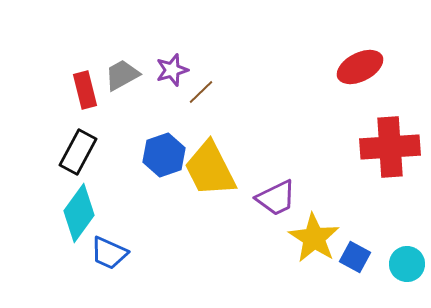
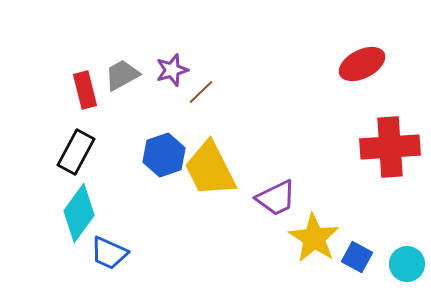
red ellipse: moved 2 px right, 3 px up
black rectangle: moved 2 px left
blue square: moved 2 px right
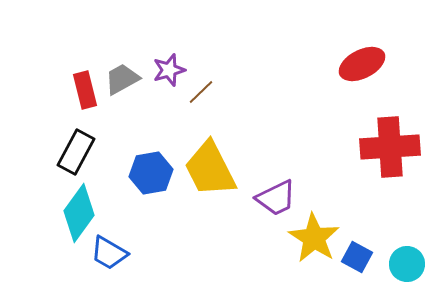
purple star: moved 3 px left
gray trapezoid: moved 4 px down
blue hexagon: moved 13 px left, 18 px down; rotated 9 degrees clockwise
blue trapezoid: rotated 6 degrees clockwise
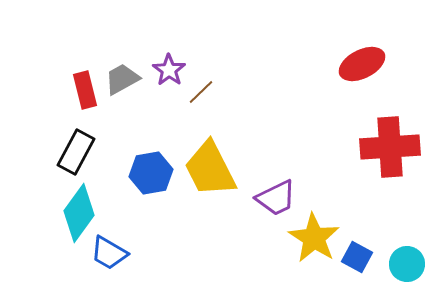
purple star: rotated 20 degrees counterclockwise
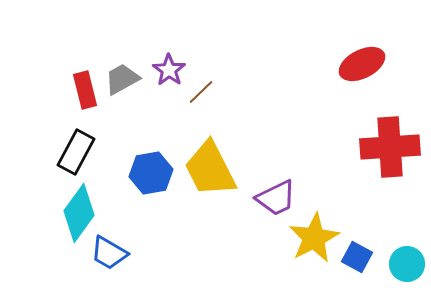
yellow star: rotated 12 degrees clockwise
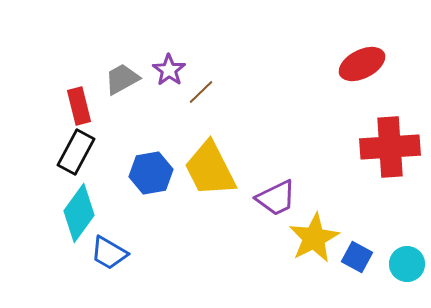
red rectangle: moved 6 px left, 16 px down
